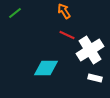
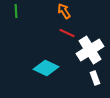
green line: moved 1 px right, 2 px up; rotated 56 degrees counterclockwise
red line: moved 2 px up
cyan diamond: rotated 25 degrees clockwise
white rectangle: rotated 56 degrees clockwise
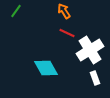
green line: rotated 40 degrees clockwise
cyan diamond: rotated 35 degrees clockwise
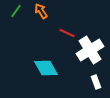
orange arrow: moved 23 px left
white rectangle: moved 1 px right, 4 px down
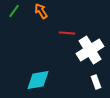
green line: moved 2 px left
red line: rotated 21 degrees counterclockwise
cyan diamond: moved 8 px left, 12 px down; rotated 70 degrees counterclockwise
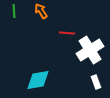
green line: rotated 40 degrees counterclockwise
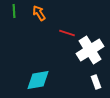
orange arrow: moved 2 px left, 2 px down
red line: rotated 14 degrees clockwise
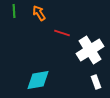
red line: moved 5 px left
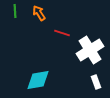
green line: moved 1 px right
